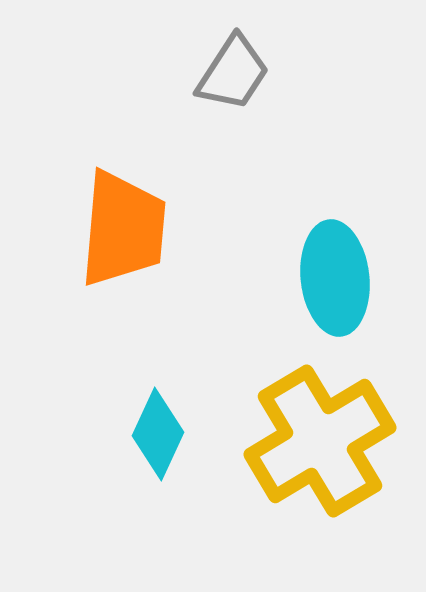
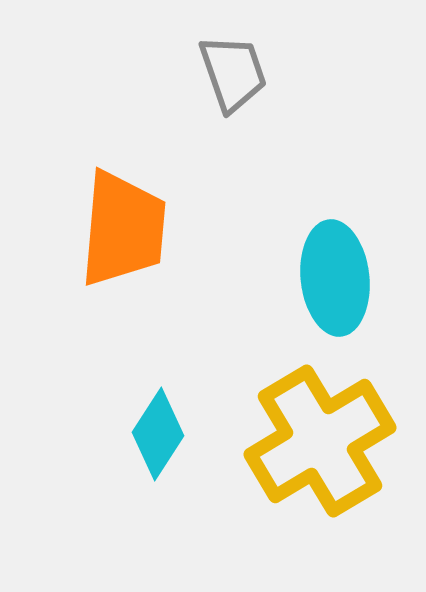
gray trapezoid: rotated 52 degrees counterclockwise
cyan diamond: rotated 8 degrees clockwise
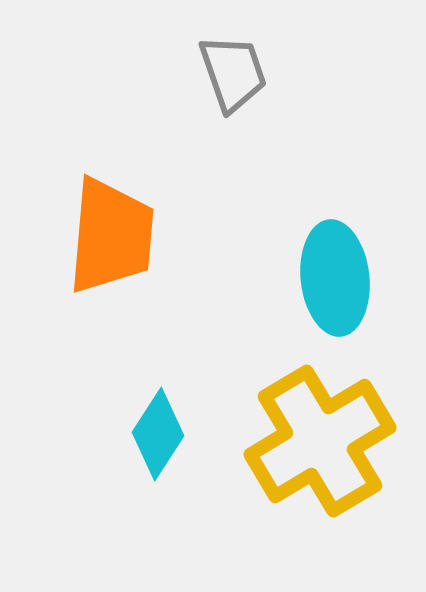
orange trapezoid: moved 12 px left, 7 px down
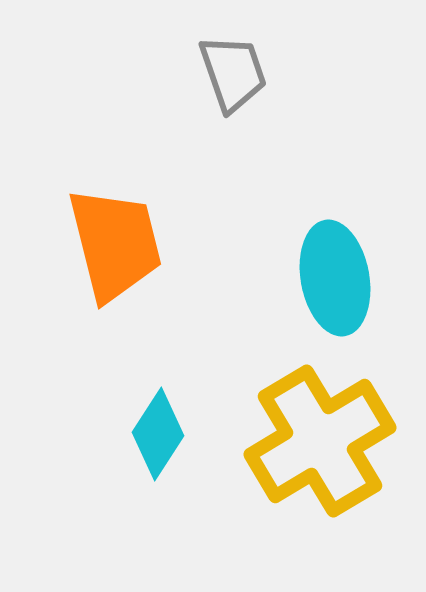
orange trapezoid: moved 4 px right, 8 px down; rotated 19 degrees counterclockwise
cyan ellipse: rotated 4 degrees counterclockwise
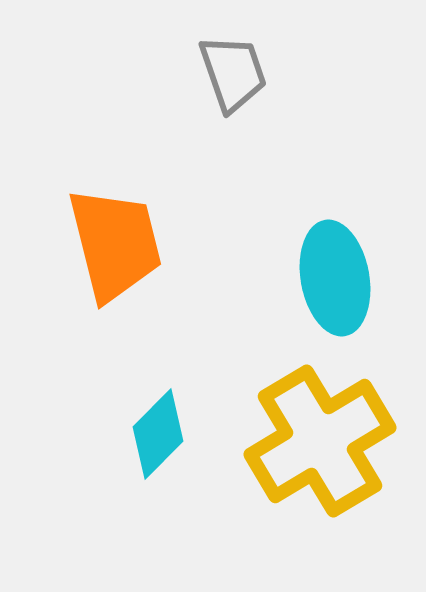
cyan diamond: rotated 12 degrees clockwise
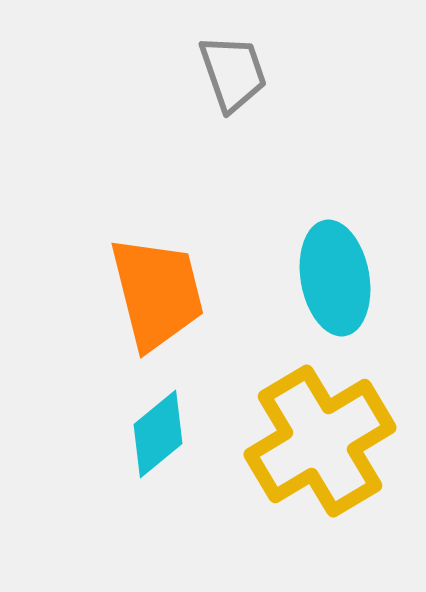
orange trapezoid: moved 42 px right, 49 px down
cyan diamond: rotated 6 degrees clockwise
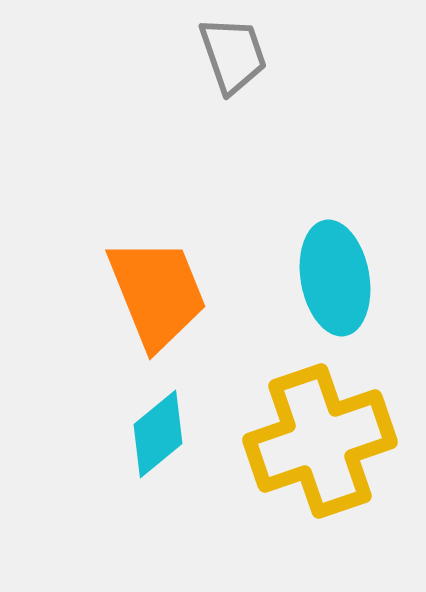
gray trapezoid: moved 18 px up
orange trapezoid: rotated 8 degrees counterclockwise
yellow cross: rotated 12 degrees clockwise
